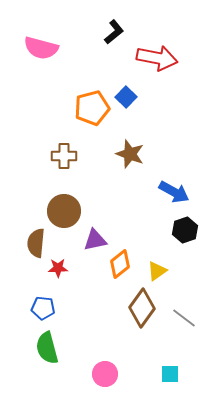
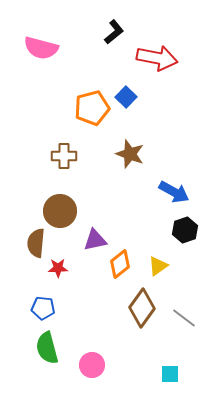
brown circle: moved 4 px left
yellow triangle: moved 1 px right, 5 px up
pink circle: moved 13 px left, 9 px up
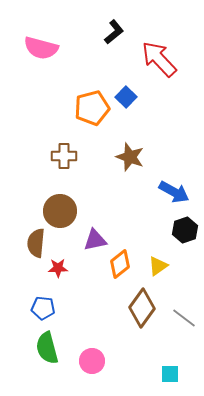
red arrow: moved 2 px right, 1 px down; rotated 144 degrees counterclockwise
brown star: moved 3 px down
pink circle: moved 4 px up
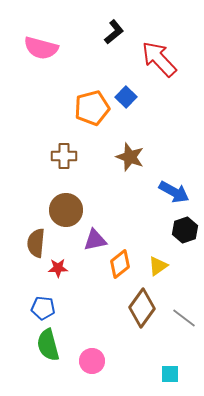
brown circle: moved 6 px right, 1 px up
green semicircle: moved 1 px right, 3 px up
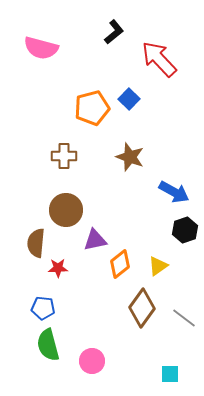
blue square: moved 3 px right, 2 px down
